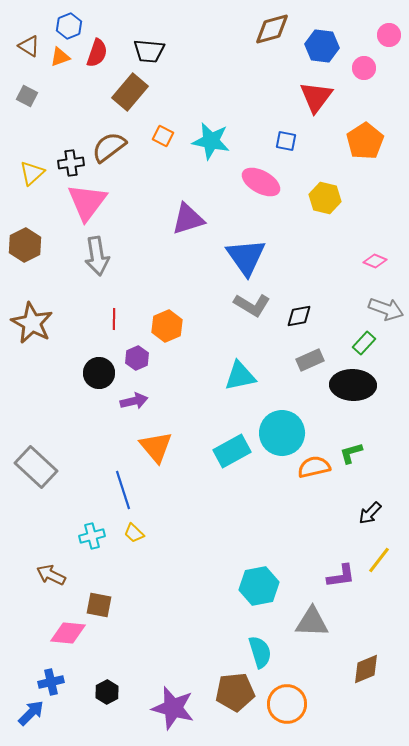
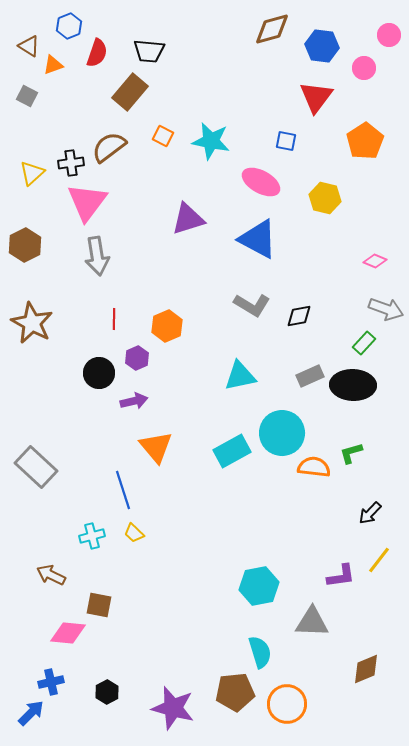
orange triangle at (60, 57): moved 7 px left, 8 px down
blue triangle at (246, 257): moved 12 px right, 18 px up; rotated 27 degrees counterclockwise
gray rectangle at (310, 360): moved 16 px down
orange semicircle at (314, 467): rotated 20 degrees clockwise
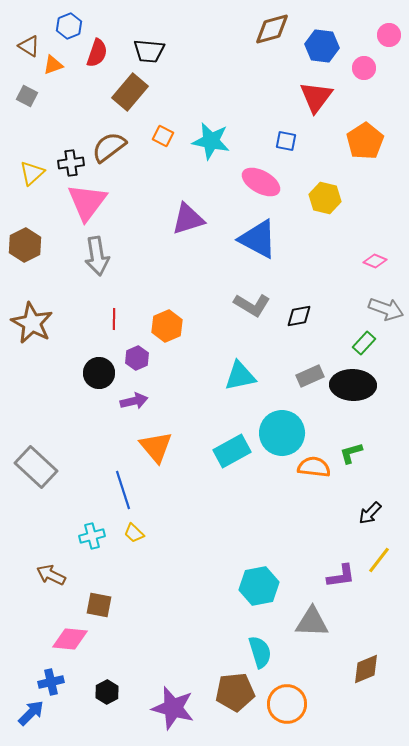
pink diamond at (68, 633): moved 2 px right, 6 px down
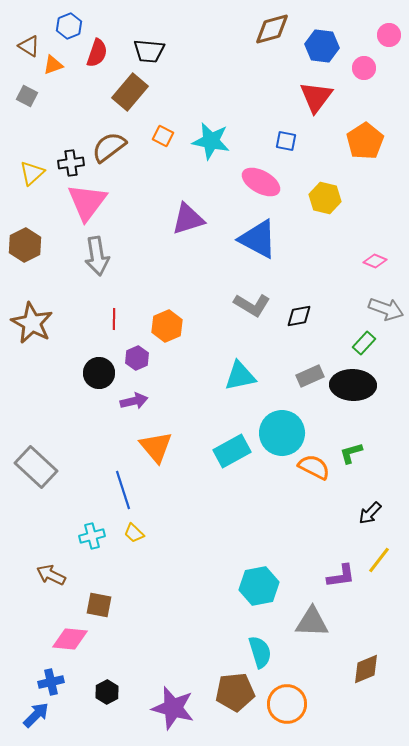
orange semicircle at (314, 467): rotated 20 degrees clockwise
blue arrow at (31, 713): moved 5 px right, 2 px down
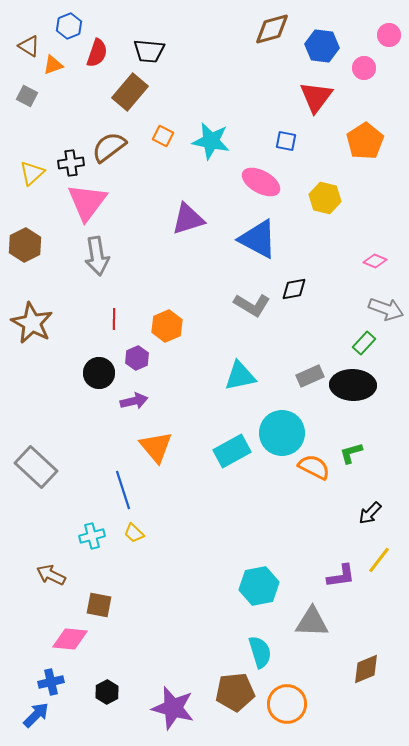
black diamond at (299, 316): moved 5 px left, 27 px up
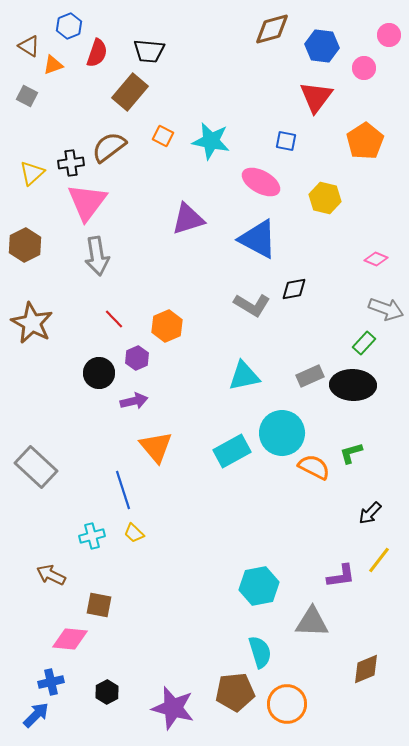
pink diamond at (375, 261): moved 1 px right, 2 px up
red line at (114, 319): rotated 45 degrees counterclockwise
cyan triangle at (240, 376): moved 4 px right
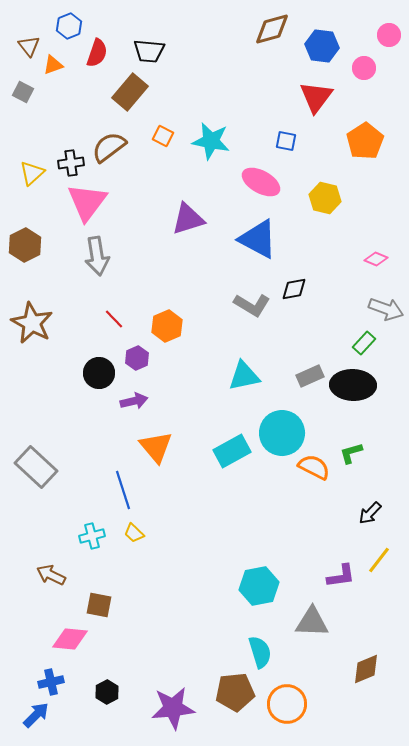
brown triangle at (29, 46): rotated 20 degrees clockwise
gray square at (27, 96): moved 4 px left, 4 px up
purple star at (173, 708): rotated 21 degrees counterclockwise
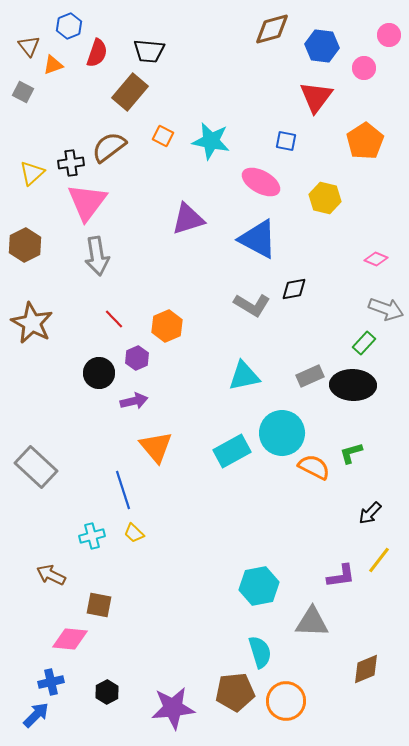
orange circle at (287, 704): moved 1 px left, 3 px up
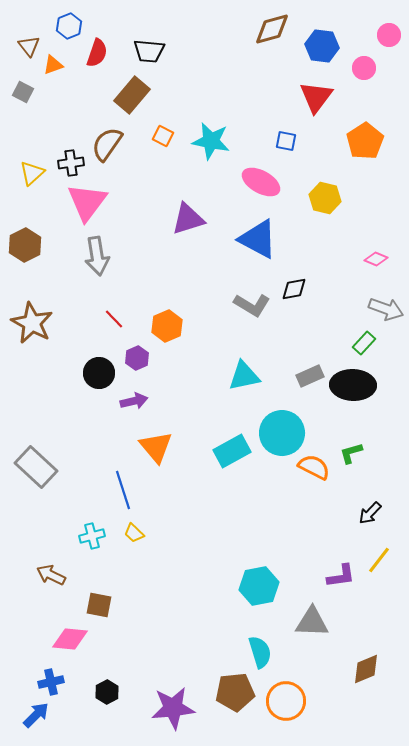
brown rectangle at (130, 92): moved 2 px right, 3 px down
brown semicircle at (109, 147): moved 2 px left, 3 px up; rotated 18 degrees counterclockwise
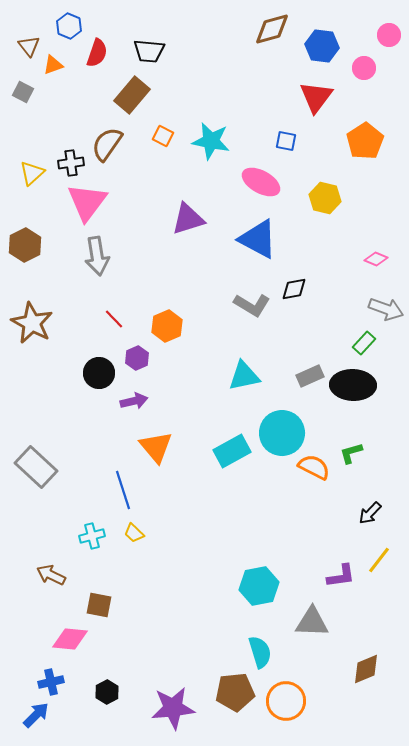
blue hexagon at (69, 26): rotated 15 degrees counterclockwise
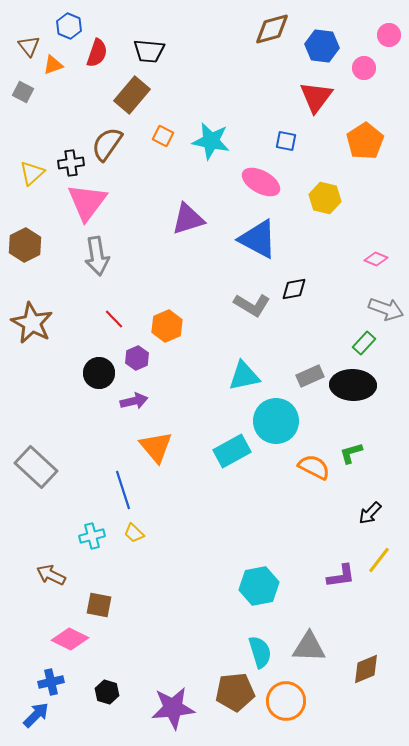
cyan circle at (282, 433): moved 6 px left, 12 px up
gray triangle at (312, 622): moved 3 px left, 25 px down
pink diamond at (70, 639): rotated 21 degrees clockwise
black hexagon at (107, 692): rotated 15 degrees counterclockwise
